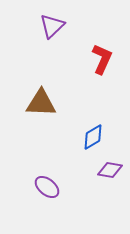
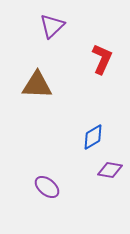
brown triangle: moved 4 px left, 18 px up
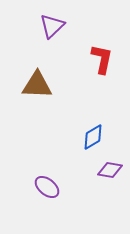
red L-shape: rotated 12 degrees counterclockwise
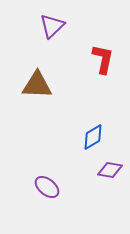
red L-shape: moved 1 px right
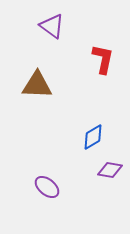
purple triangle: rotated 40 degrees counterclockwise
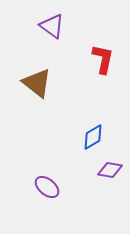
brown triangle: moved 2 px up; rotated 36 degrees clockwise
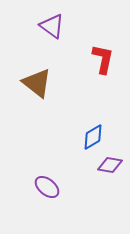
purple diamond: moved 5 px up
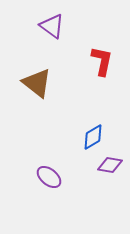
red L-shape: moved 1 px left, 2 px down
purple ellipse: moved 2 px right, 10 px up
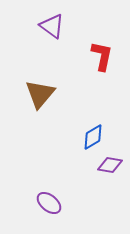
red L-shape: moved 5 px up
brown triangle: moved 3 px right, 11 px down; rotated 32 degrees clockwise
purple ellipse: moved 26 px down
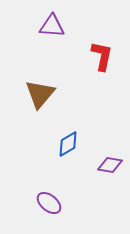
purple triangle: rotated 32 degrees counterclockwise
blue diamond: moved 25 px left, 7 px down
